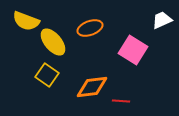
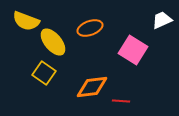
yellow square: moved 3 px left, 2 px up
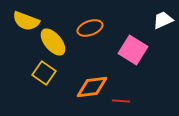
white trapezoid: moved 1 px right
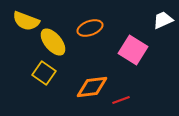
red line: moved 1 px up; rotated 24 degrees counterclockwise
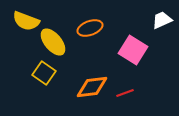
white trapezoid: moved 1 px left
red line: moved 4 px right, 7 px up
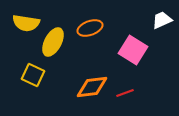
yellow semicircle: moved 2 px down; rotated 12 degrees counterclockwise
yellow ellipse: rotated 68 degrees clockwise
yellow square: moved 11 px left, 2 px down; rotated 10 degrees counterclockwise
